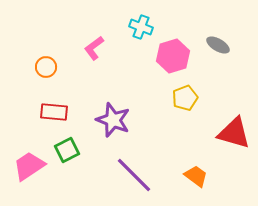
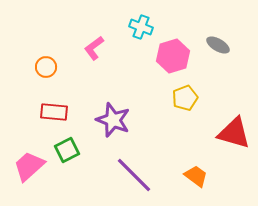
pink trapezoid: rotated 8 degrees counterclockwise
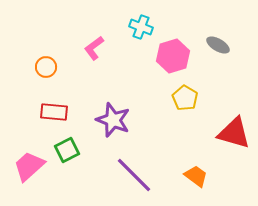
yellow pentagon: rotated 20 degrees counterclockwise
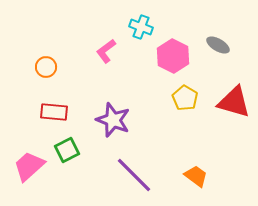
pink L-shape: moved 12 px right, 3 px down
pink hexagon: rotated 16 degrees counterclockwise
red triangle: moved 31 px up
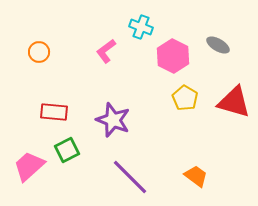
orange circle: moved 7 px left, 15 px up
purple line: moved 4 px left, 2 px down
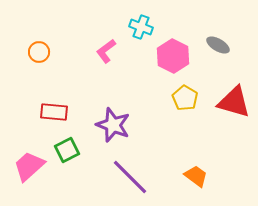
purple star: moved 5 px down
